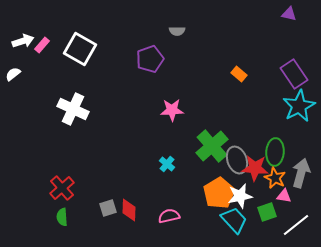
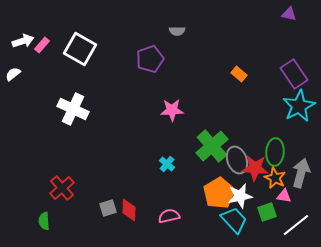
green semicircle: moved 18 px left, 4 px down
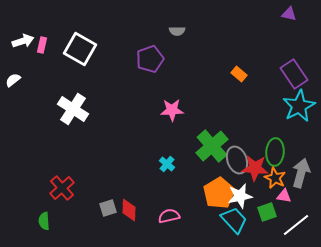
pink rectangle: rotated 28 degrees counterclockwise
white semicircle: moved 6 px down
white cross: rotated 8 degrees clockwise
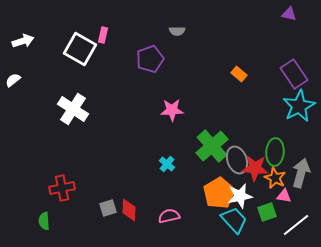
pink rectangle: moved 61 px right, 10 px up
red cross: rotated 30 degrees clockwise
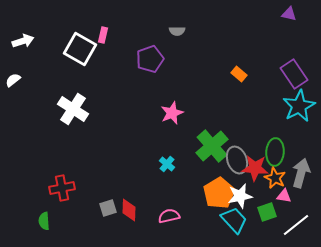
pink star: moved 3 px down; rotated 20 degrees counterclockwise
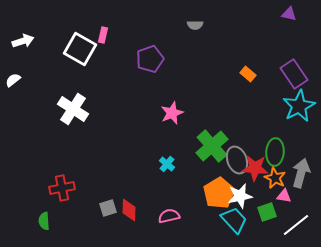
gray semicircle: moved 18 px right, 6 px up
orange rectangle: moved 9 px right
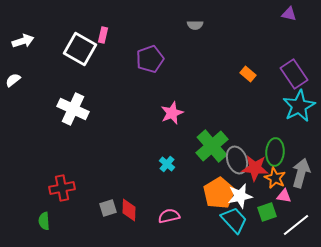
white cross: rotated 8 degrees counterclockwise
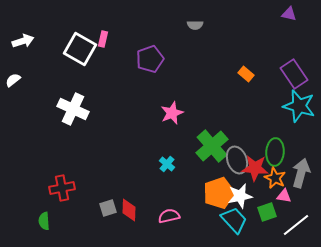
pink rectangle: moved 4 px down
orange rectangle: moved 2 px left
cyan star: rotated 28 degrees counterclockwise
orange pentagon: rotated 12 degrees clockwise
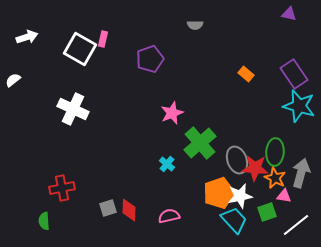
white arrow: moved 4 px right, 4 px up
green cross: moved 12 px left, 3 px up
